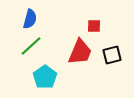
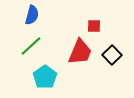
blue semicircle: moved 2 px right, 4 px up
black square: rotated 30 degrees counterclockwise
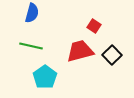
blue semicircle: moved 2 px up
red square: rotated 32 degrees clockwise
green line: rotated 55 degrees clockwise
red trapezoid: moved 1 px up; rotated 128 degrees counterclockwise
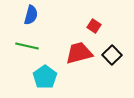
blue semicircle: moved 1 px left, 2 px down
green line: moved 4 px left
red trapezoid: moved 1 px left, 2 px down
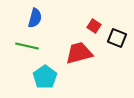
blue semicircle: moved 4 px right, 3 px down
black square: moved 5 px right, 17 px up; rotated 24 degrees counterclockwise
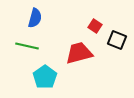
red square: moved 1 px right
black square: moved 2 px down
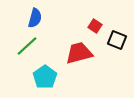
green line: rotated 55 degrees counterclockwise
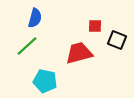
red square: rotated 32 degrees counterclockwise
cyan pentagon: moved 4 px down; rotated 25 degrees counterclockwise
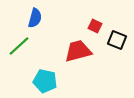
red square: rotated 24 degrees clockwise
green line: moved 8 px left
red trapezoid: moved 1 px left, 2 px up
